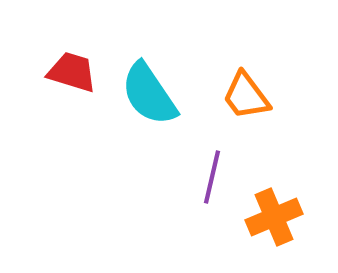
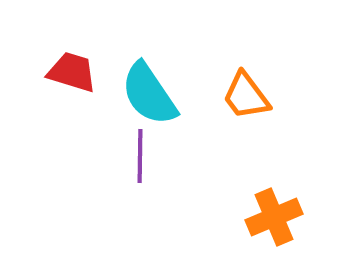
purple line: moved 72 px left, 21 px up; rotated 12 degrees counterclockwise
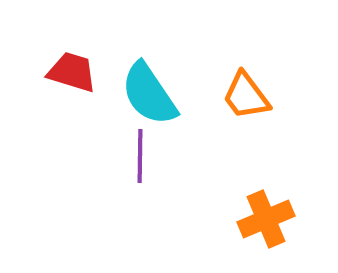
orange cross: moved 8 px left, 2 px down
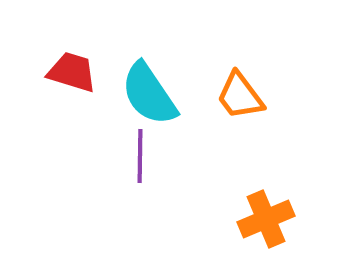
orange trapezoid: moved 6 px left
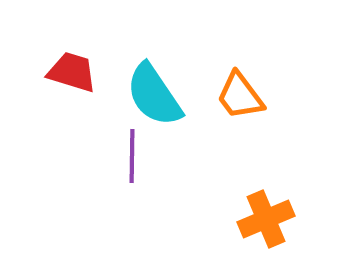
cyan semicircle: moved 5 px right, 1 px down
purple line: moved 8 px left
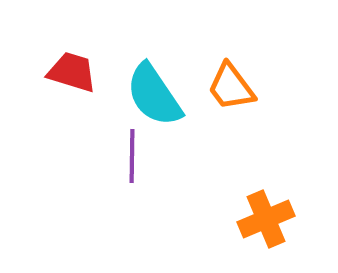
orange trapezoid: moved 9 px left, 9 px up
